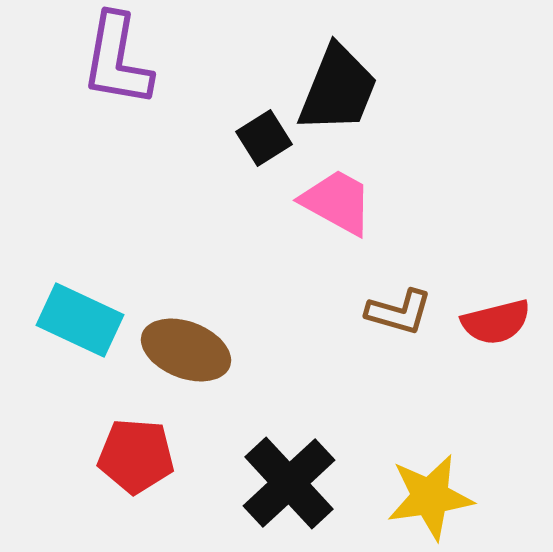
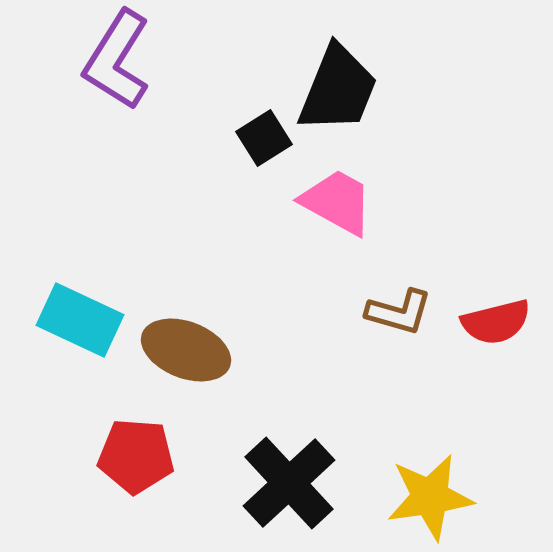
purple L-shape: rotated 22 degrees clockwise
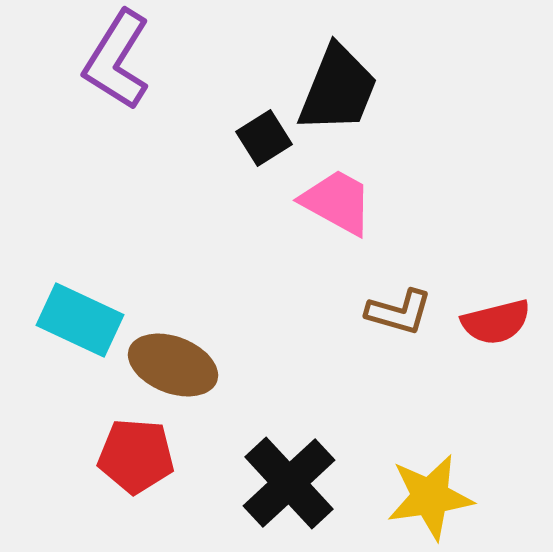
brown ellipse: moved 13 px left, 15 px down
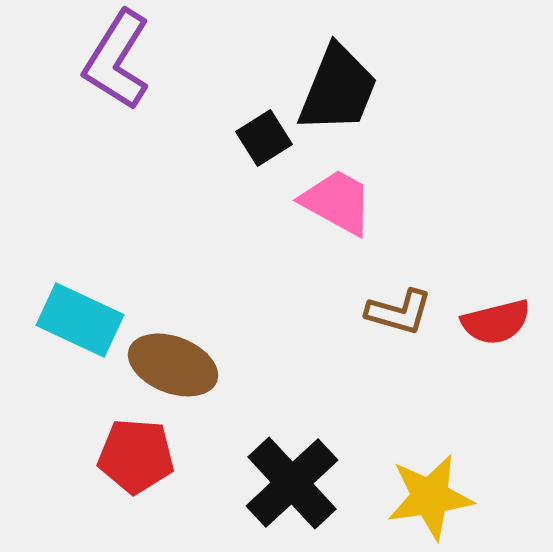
black cross: moved 3 px right
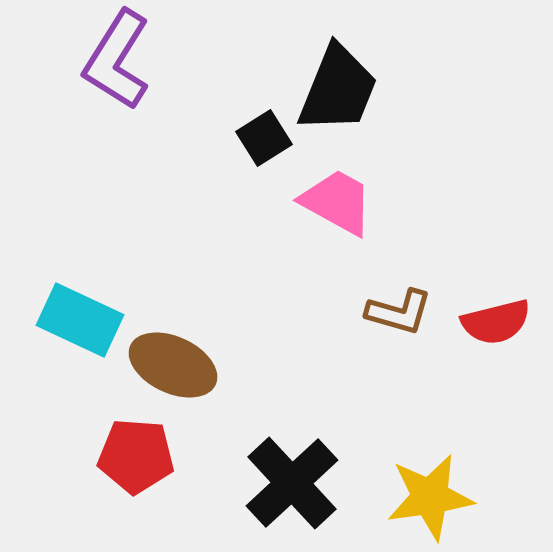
brown ellipse: rotated 4 degrees clockwise
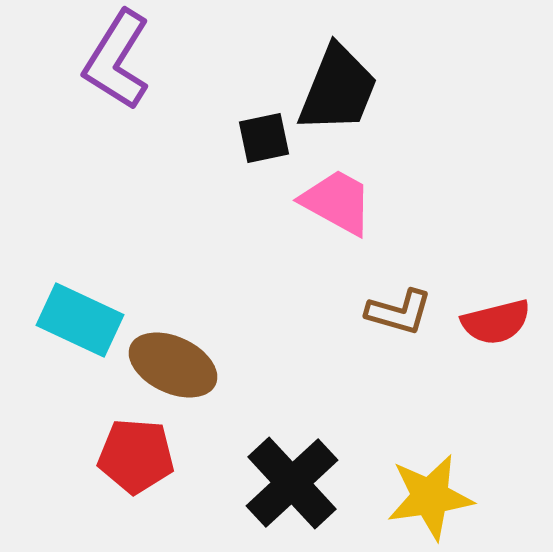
black square: rotated 20 degrees clockwise
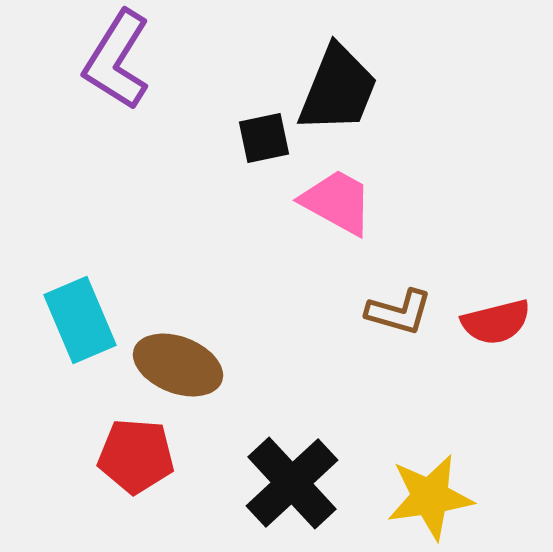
cyan rectangle: rotated 42 degrees clockwise
brown ellipse: moved 5 px right; rotated 4 degrees counterclockwise
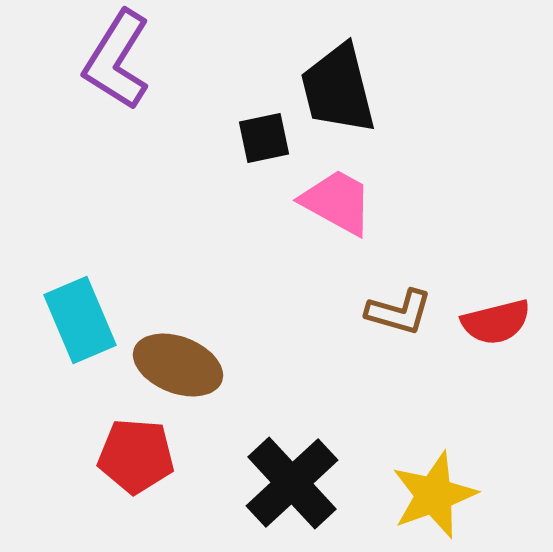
black trapezoid: rotated 144 degrees clockwise
yellow star: moved 4 px right, 2 px up; rotated 12 degrees counterclockwise
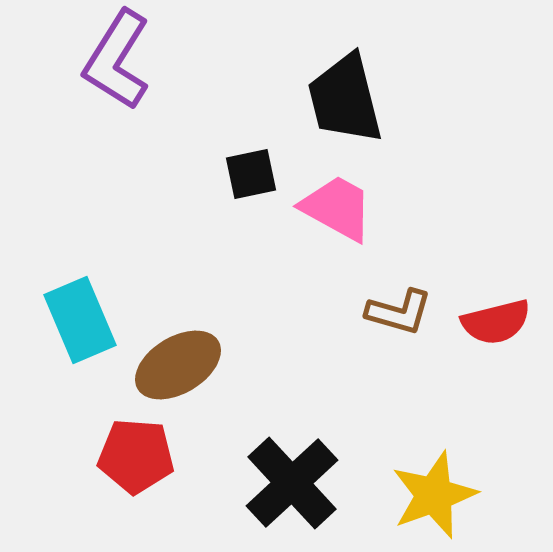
black trapezoid: moved 7 px right, 10 px down
black square: moved 13 px left, 36 px down
pink trapezoid: moved 6 px down
brown ellipse: rotated 52 degrees counterclockwise
